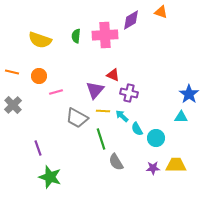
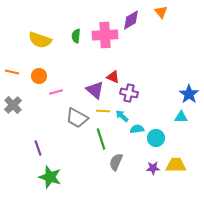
orange triangle: rotated 32 degrees clockwise
red triangle: moved 2 px down
purple triangle: rotated 30 degrees counterclockwise
cyan semicircle: rotated 112 degrees clockwise
gray semicircle: rotated 54 degrees clockwise
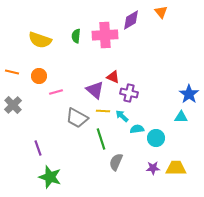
yellow trapezoid: moved 3 px down
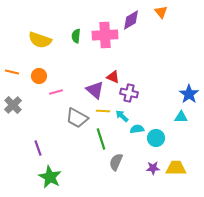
green star: rotated 10 degrees clockwise
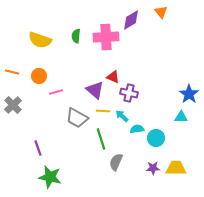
pink cross: moved 1 px right, 2 px down
green star: rotated 15 degrees counterclockwise
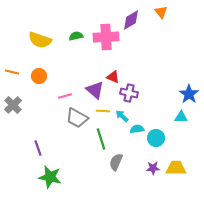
green semicircle: rotated 72 degrees clockwise
pink line: moved 9 px right, 4 px down
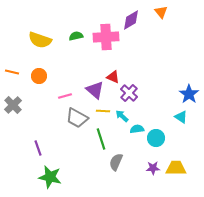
purple cross: rotated 30 degrees clockwise
cyan triangle: rotated 32 degrees clockwise
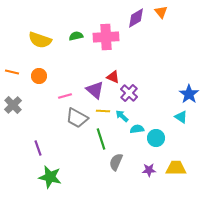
purple diamond: moved 5 px right, 2 px up
purple star: moved 4 px left, 2 px down
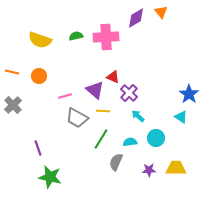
cyan arrow: moved 16 px right
cyan semicircle: moved 7 px left, 13 px down
green line: rotated 50 degrees clockwise
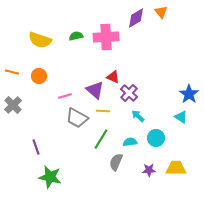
purple line: moved 2 px left, 1 px up
